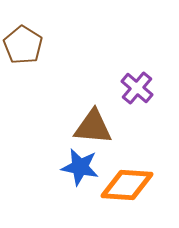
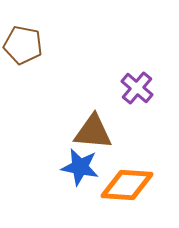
brown pentagon: rotated 21 degrees counterclockwise
brown triangle: moved 5 px down
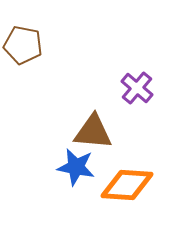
blue star: moved 4 px left
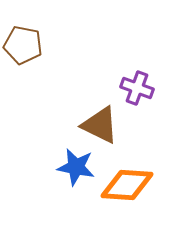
purple cross: rotated 20 degrees counterclockwise
brown triangle: moved 7 px right, 7 px up; rotated 21 degrees clockwise
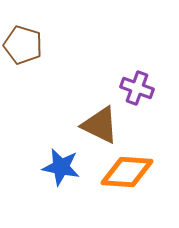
brown pentagon: rotated 6 degrees clockwise
blue star: moved 15 px left
orange diamond: moved 13 px up
